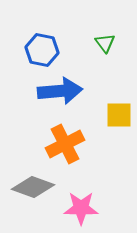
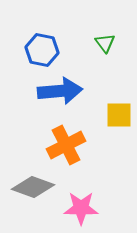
orange cross: moved 1 px right, 1 px down
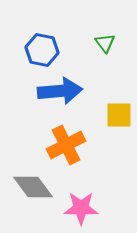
gray diamond: rotated 33 degrees clockwise
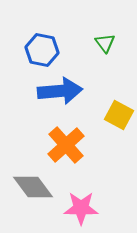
yellow square: rotated 28 degrees clockwise
orange cross: rotated 15 degrees counterclockwise
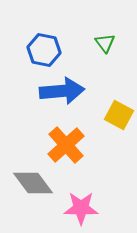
blue hexagon: moved 2 px right
blue arrow: moved 2 px right
gray diamond: moved 4 px up
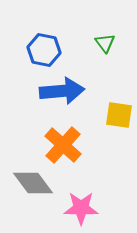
yellow square: rotated 20 degrees counterclockwise
orange cross: moved 3 px left; rotated 6 degrees counterclockwise
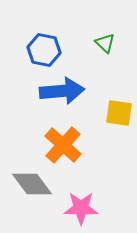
green triangle: rotated 10 degrees counterclockwise
yellow square: moved 2 px up
gray diamond: moved 1 px left, 1 px down
